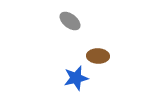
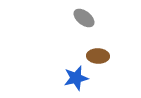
gray ellipse: moved 14 px right, 3 px up
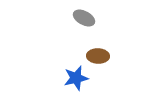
gray ellipse: rotated 10 degrees counterclockwise
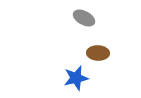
brown ellipse: moved 3 px up
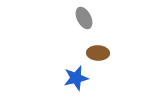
gray ellipse: rotated 35 degrees clockwise
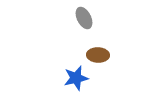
brown ellipse: moved 2 px down
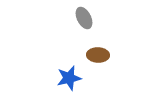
blue star: moved 7 px left
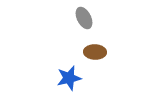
brown ellipse: moved 3 px left, 3 px up
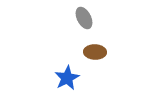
blue star: moved 2 px left; rotated 15 degrees counterclockwise
